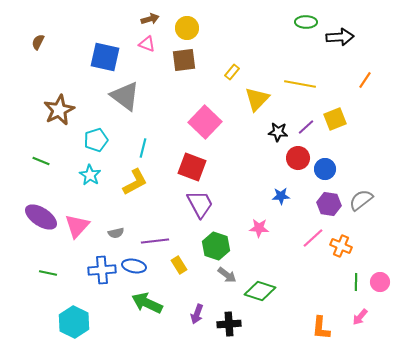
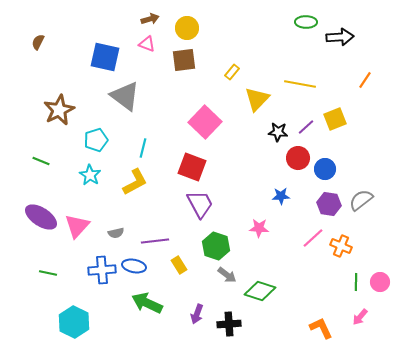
orange L-shape at (321, 328): rotated 150 degrees clockwise
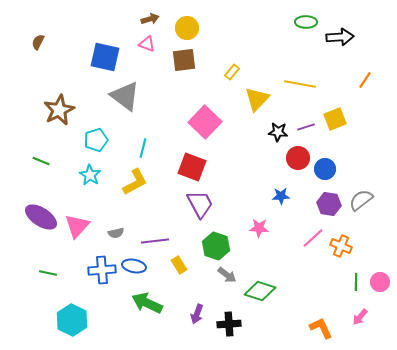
purple line at (306, 127): rotated 24 degrees clockwise
cyan hexagon at (74, 322): moved 2 px left, 2 px up
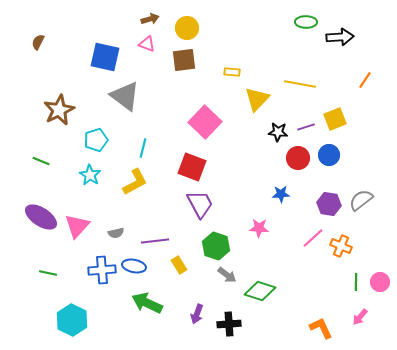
yellow rectangle at (232, 72): rotated 56 degrees clockwise
blue circle at (325, 169): moved 4 px right, 14 px up
blue star at (281, 196): moved 2 px up
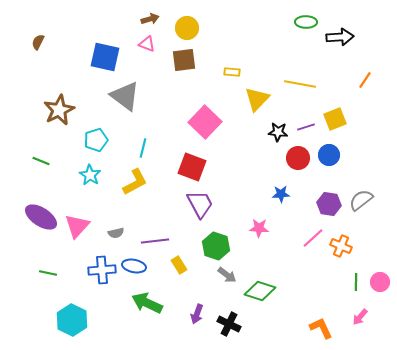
black cross at (229, 324): rotated 30 degrees clockwise
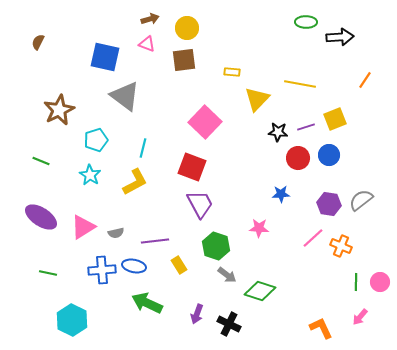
pink triangle at (77, 226): moved 6 px right, 1 px down; rotated 16 degrees clockwise
